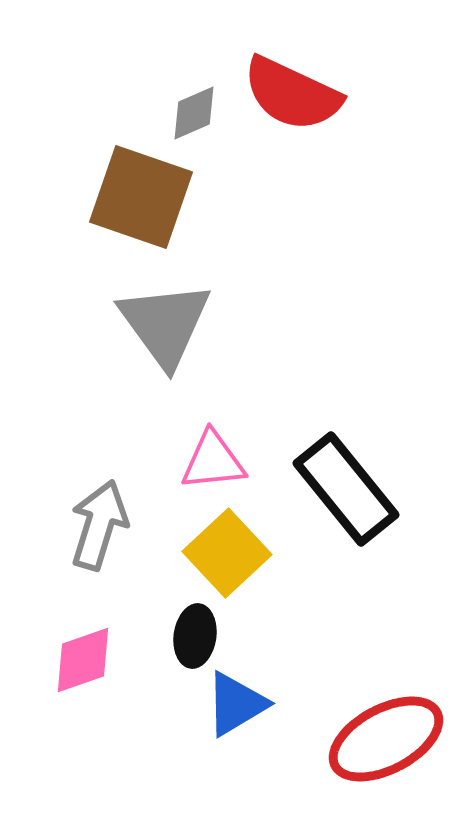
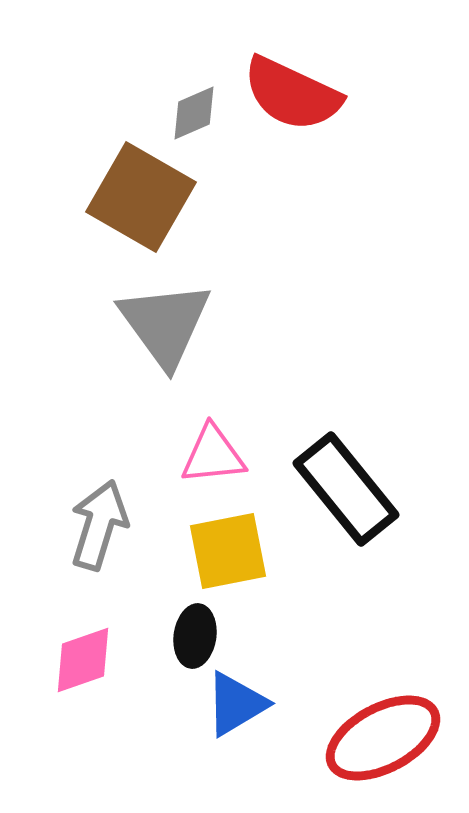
brown square: rotated 11 degrees clockwise
pink triangle: moved 6 px up
yellow square: moved 1 px right, 2 px up; rotated 32 degrees clockwise
red ellipse: moved 3 px left, 1 px up
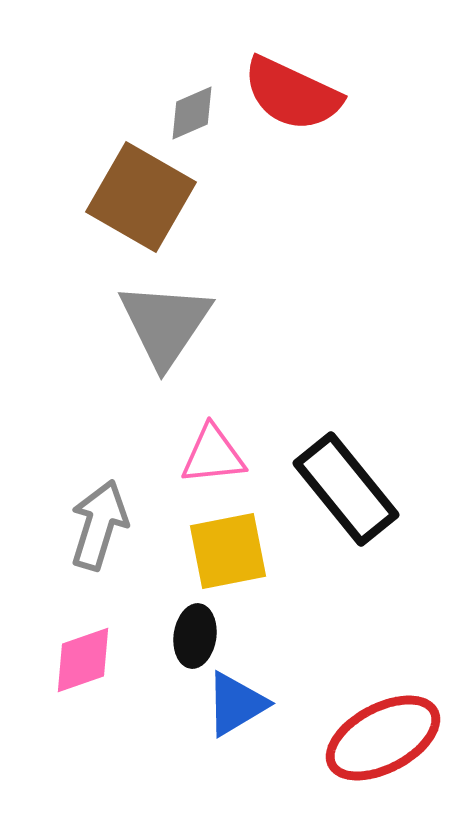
gray diamond: moved 2 px left
gray triangle: rotated 10 degrees clockwise
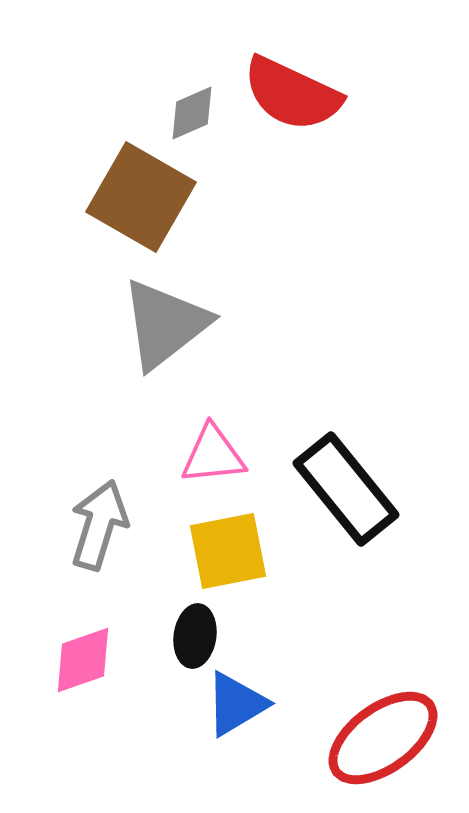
gray triangle: rotated 18 degrees clockwise
red ellipse: rotated 8 degrees counterclockwise
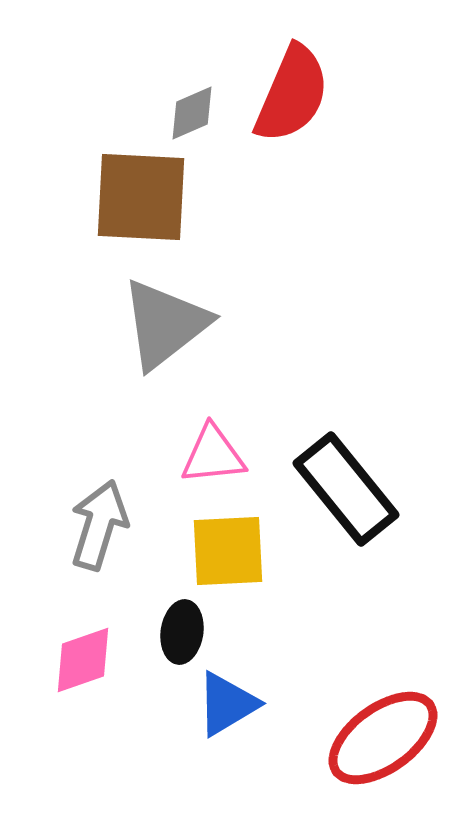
red semicircle: rotated 92 degrees counterclockwise
brown square: rotated 27 degrees counterclockwise
yellow square: rotated 8 degrees clockwise
black ellipse: moved 13 px left, 4 px up
blue triangle: moved 9 px left
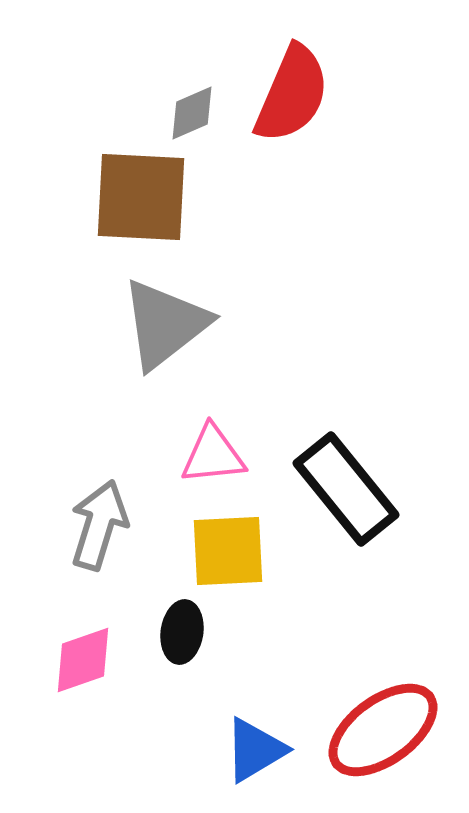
blue triangle: moved 28 px right, 46 px down
red ellipse: moved 8 px up
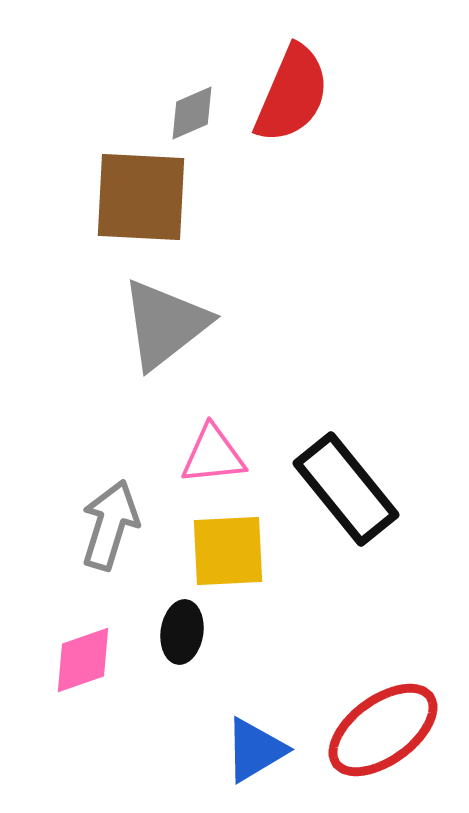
gray arrow: moved 11 px right
